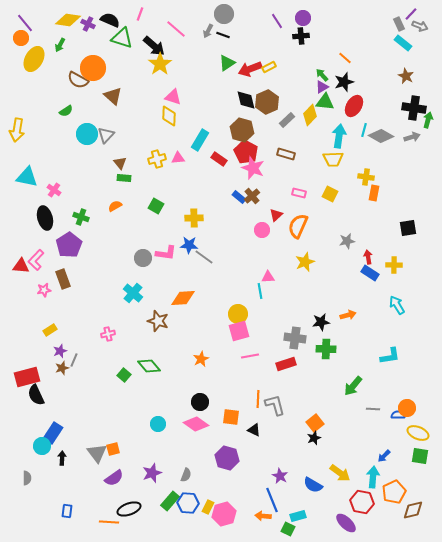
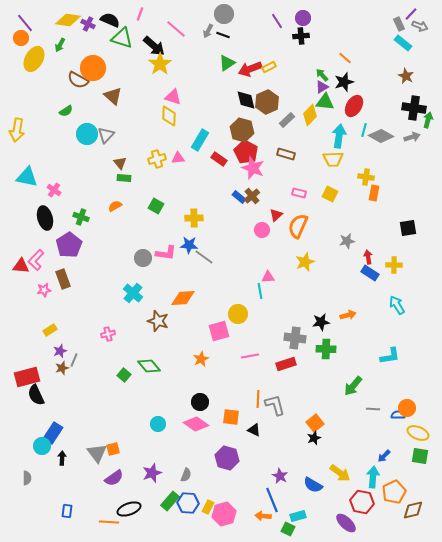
pink square at (239, 331): moved 20 px left
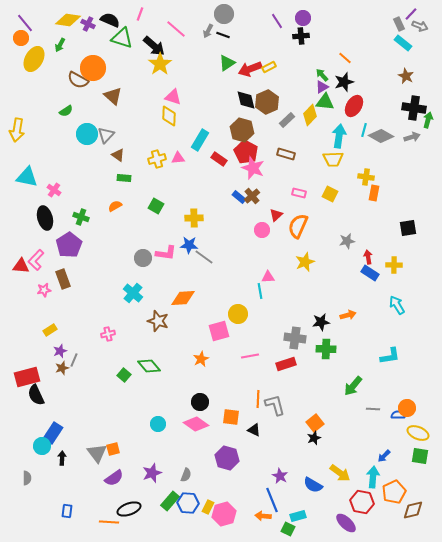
brown triangle at (120, 163): moved 2 px left, 8 px up; rotated 16 degrees counterclockwise
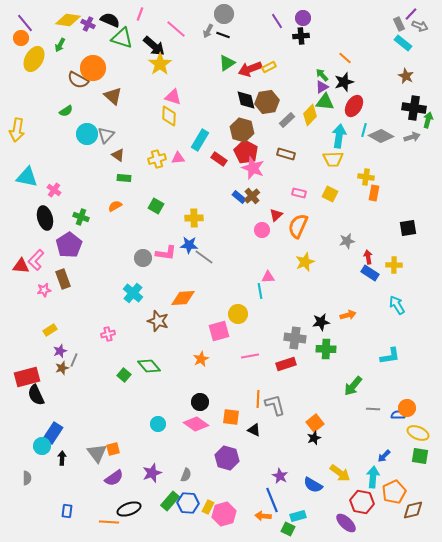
brown hexagon at (267, 102): rotated 15 degrees clockwise
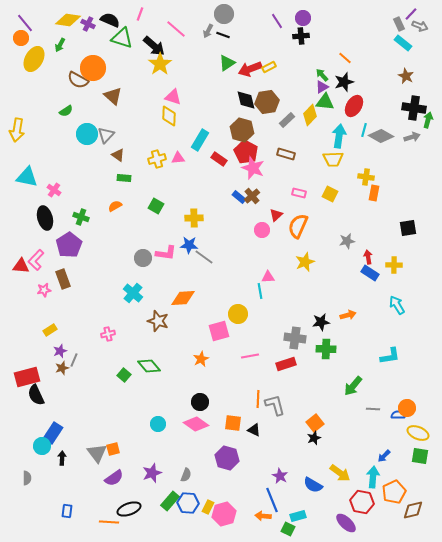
orange square at (231, 417): moved 2 px right, 6 px down
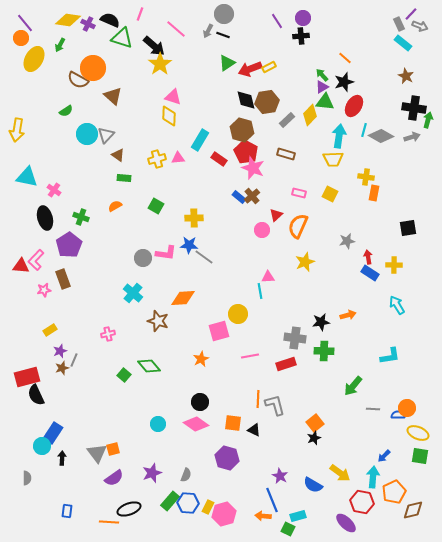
green cross at (326, 349): moved 2 px left, 2 px down
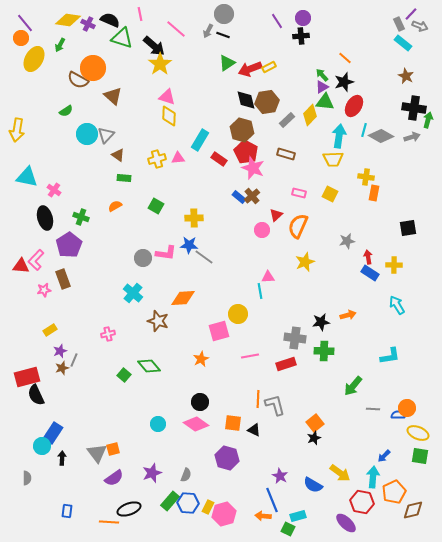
pink line at (140, 14): rotated 32 degrees counterclockwise
pink triangle at (173, 97): moved 6 px left
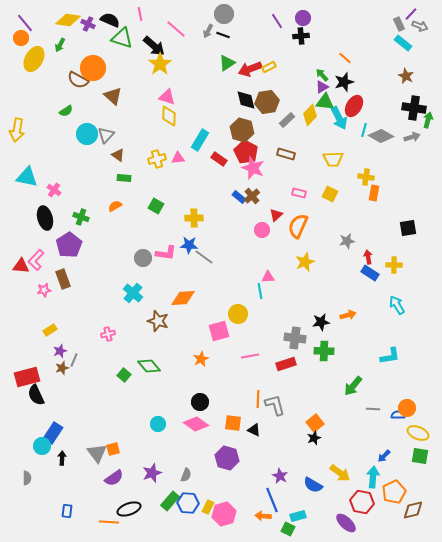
cyan arrow at (339, 136): moved 18 px up; rotated 145 degrees clockwise
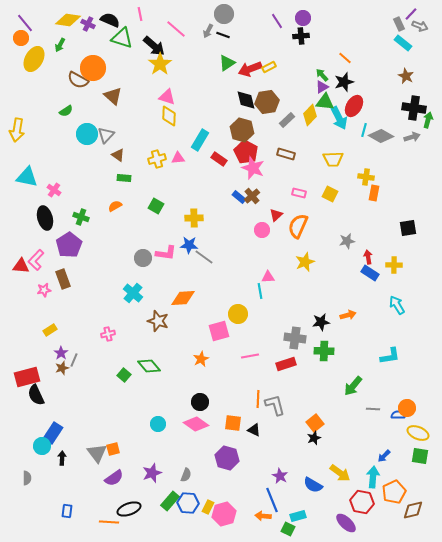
purple star at (60, 351): moved 1 px right, 2 px down; rotated 16 degrees counterclockwise
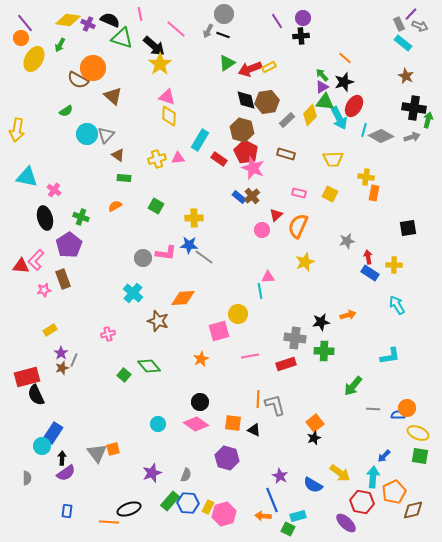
purple semicircle at (114, 478): moved 48 px left, 5 px up
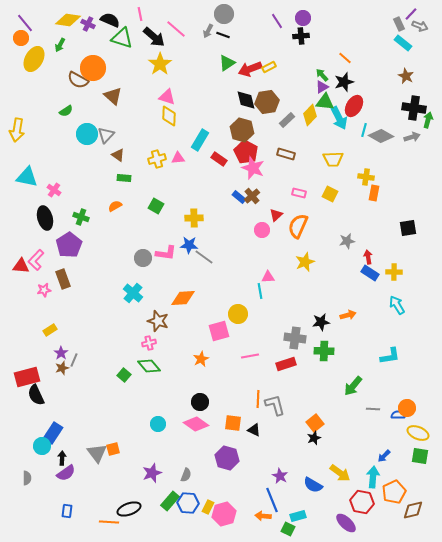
black arrow at (154, 46): moved 9 px up
yellow cross at (394, 265): moved 7 px down
pink cross at (108, 334): moved 41 px right, 9 px down
